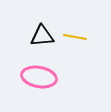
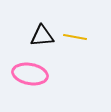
pink ellipse: moved 9 px left, 3 px up
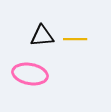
yellow line: moved 2 px down; rotated 10 degrees counterclockwise
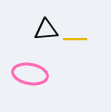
black triangle: moved 4 px right, 6 px up
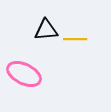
pink ellipse: moved 6 px left; rotated 16 degrees clockwise
